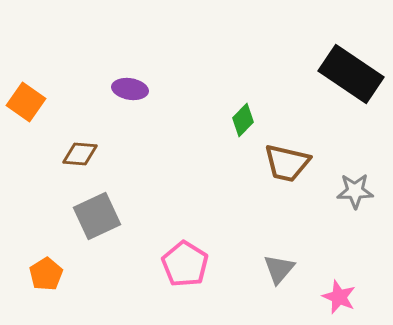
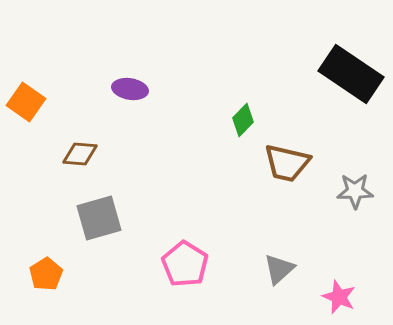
gray square: moved 2 px right, 2 px down; rotated 9 degrees clockwise
gray triangle: rotated 8 degrees clockwise
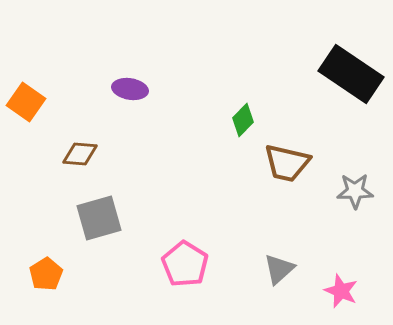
pink star: moved 2 px right, 6 px up
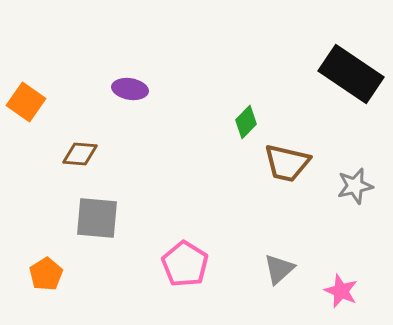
green diamond: moved 3 px right, 2 px down
gray star: moved 5 px up; rotated 12 degrees counterclockwise
gray square: moved 2 px left; rotated 21 degrees clockwise
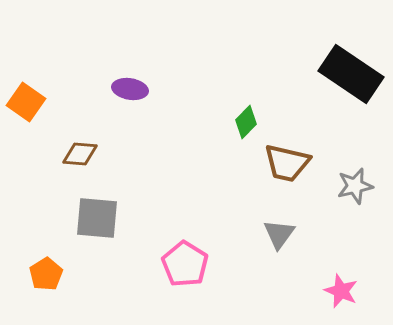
gray triangle: moved 35 px up; rotated 12 degrees counterclockwise
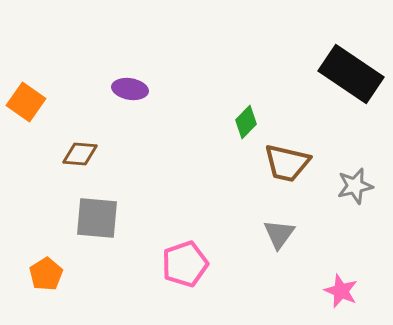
pink pentagon: rotated 21 degrees clockwise
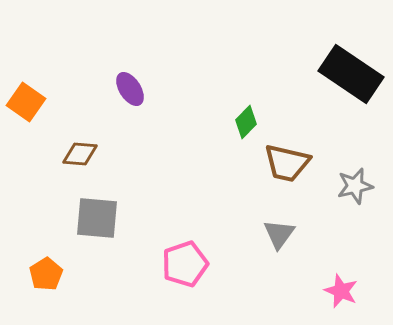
purple ellipse: rotated 48 degrees clockwise
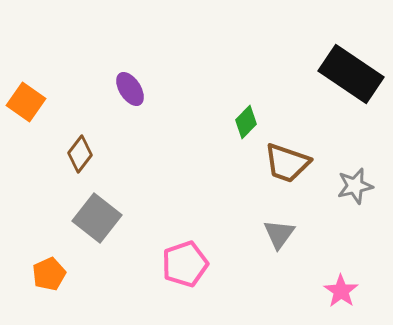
brown diamond: rotated 57 degrees counterclockwise
brown trapezoid: rotated 6 degrees clockwise
gray square: rotated 33 degrees clockwise
orange pentagon: moved 3 px right; rotated 8 degrees clockwise
pink star: rotated 12 degrees clockwise
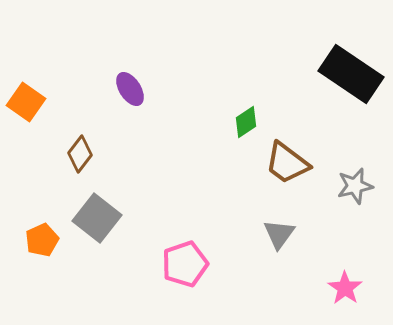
green diamond: rotated 12 degrees clockwise
brown trapezoid: rotated 18 degrees clockwise
orange pentagon: moved 7 px left, 34 px up
pink star: moved 4 px right, 3 px up
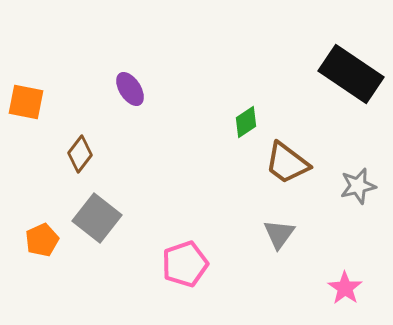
orange square: rotated 24 degrees counterclockwise
gray star: moved 3 px right
